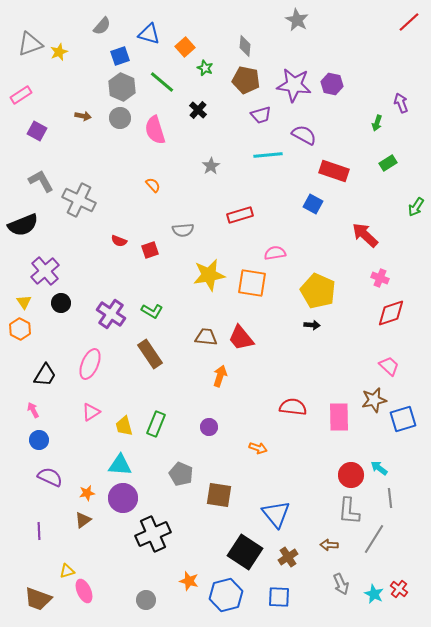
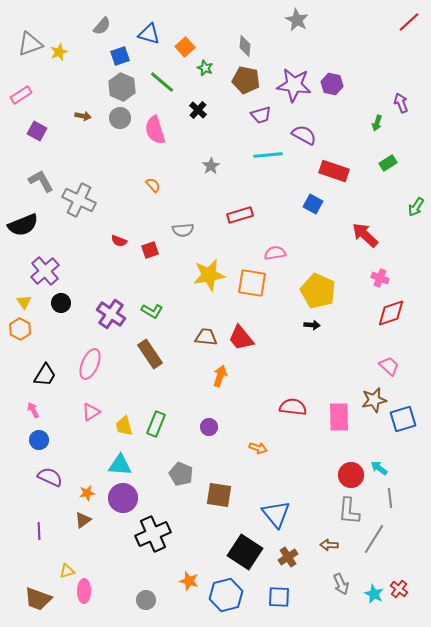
pink ellipse at (84, 591): rotated 25 degrees clockwise
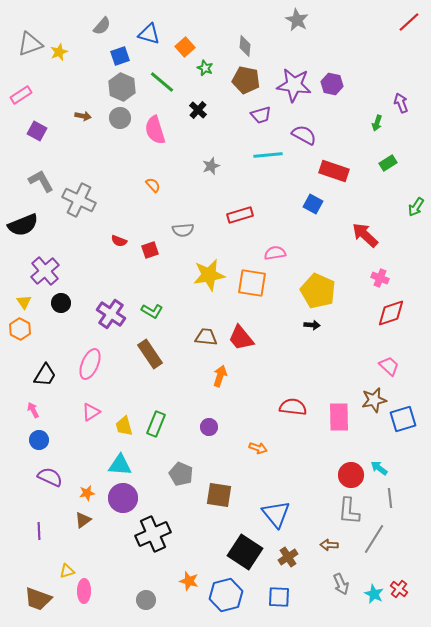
gray star at (211, 166): rotated 12 degrees clockwise
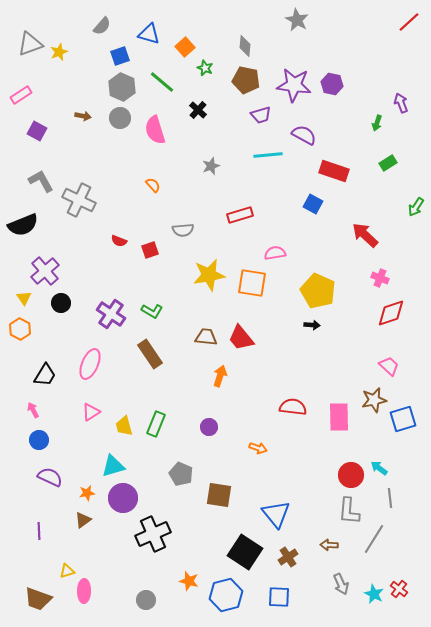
yellow triangle at (24, 302): moved 4 px up
cyan triangle at (120, 465): moved 7 px left, 1 px down; rotated 20 degrees counterclockwise
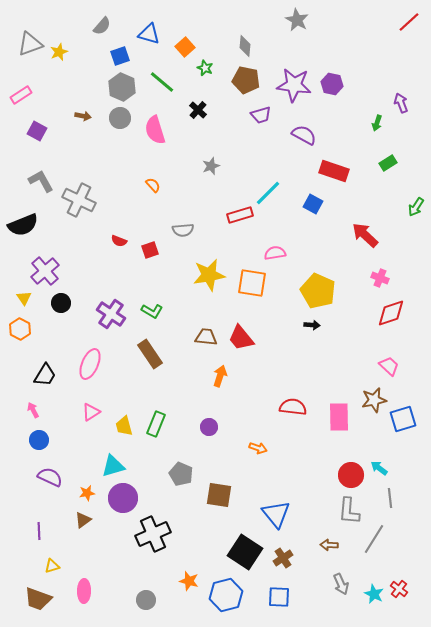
cyan line at (268, 155): moved 38 px down; rotated 40 degrees counterclockwise
brown cross at (288, 557): moved 5 px left, 1 px down
yellow triangle at (67, 571): moved 15 px left, 5 px up
